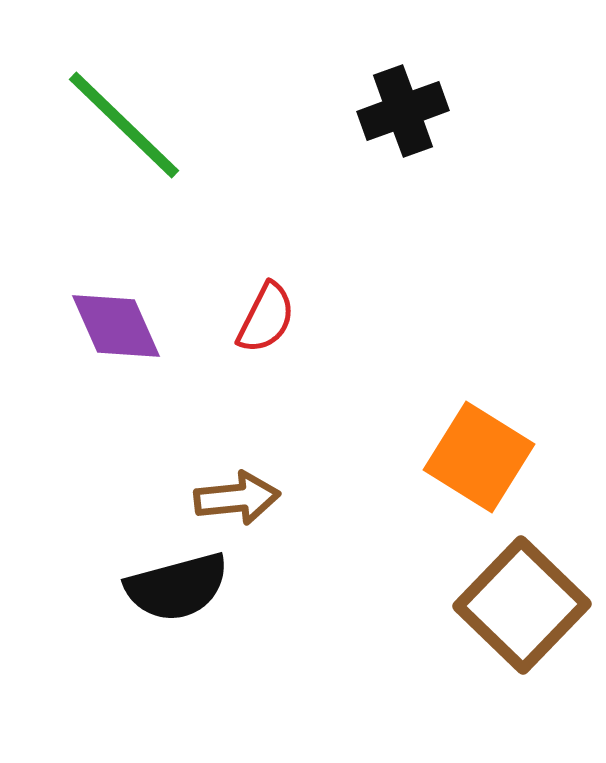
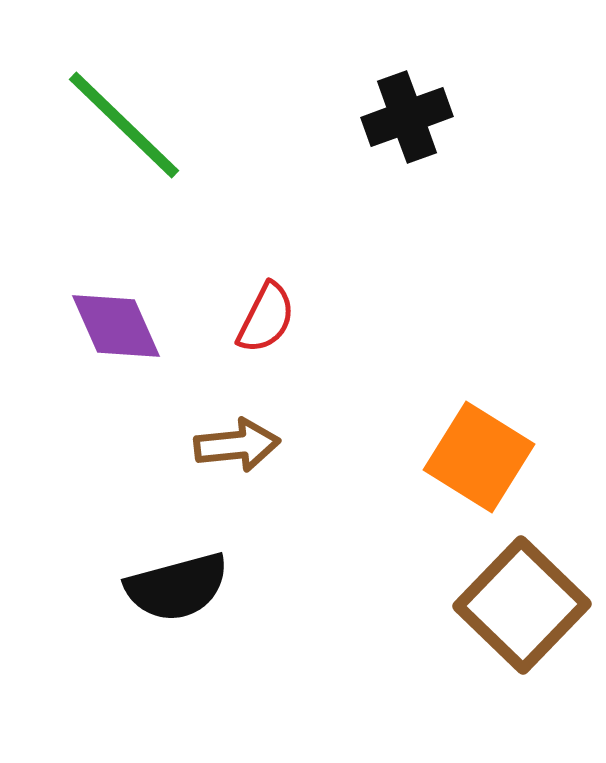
black cross: moved 4 px right, 6 px down
brown arrow: moved 53 px up
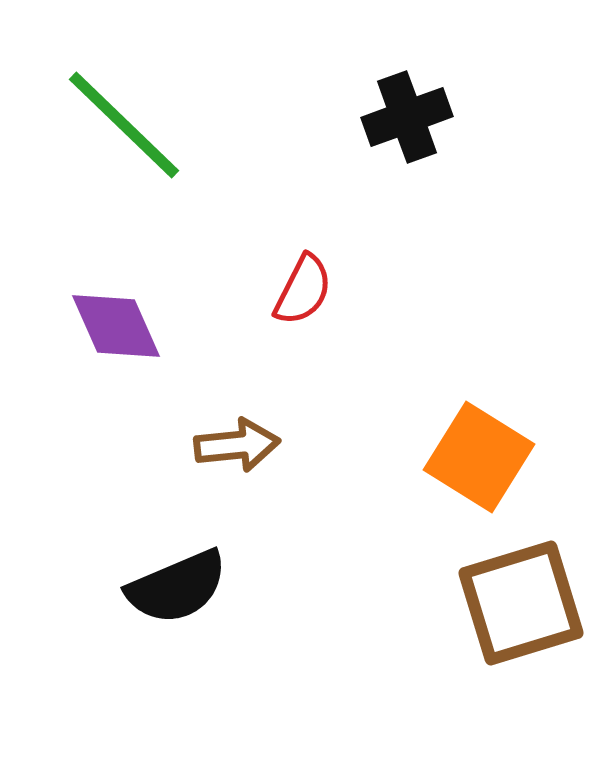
red semicircle: moved 37 px right, 28 px up
black semicircle: rotated 8 degrees counterclockwise
brown square: moved 1 px left, 2 px up; rotated 29 degrees clockwise
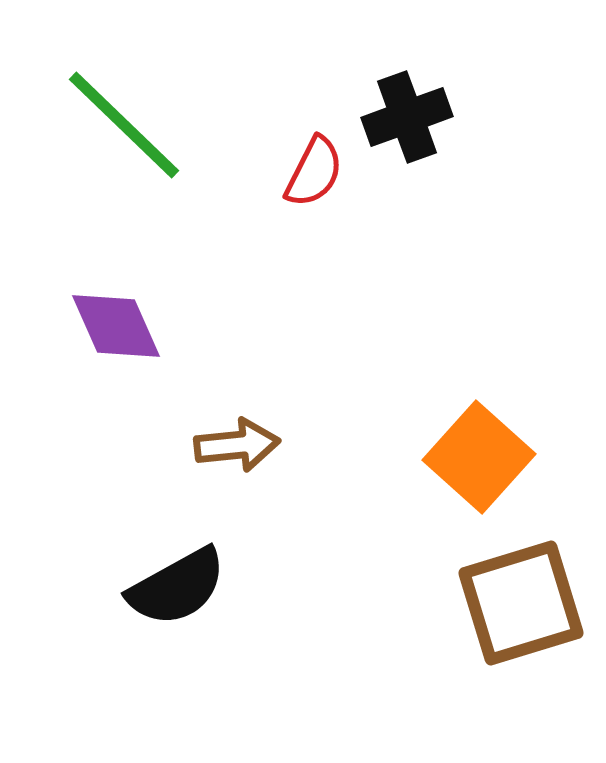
red semicircle: moved 11 px right, 118 px up
orange square: rotated 10 degrees clockwise
black semicircle: rotated 6 degrees counterclockwise
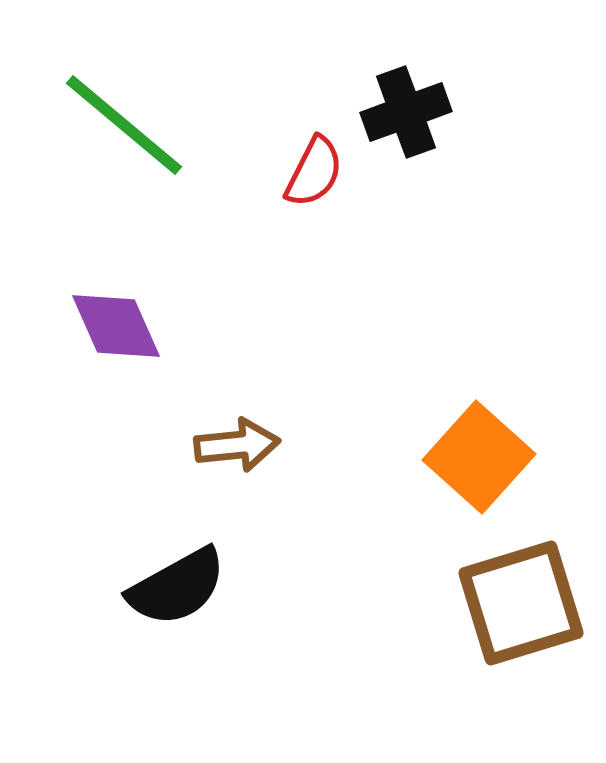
black cross: moved 1 px left, 5 px up
green line: rotated 4 degrees counterclockwise
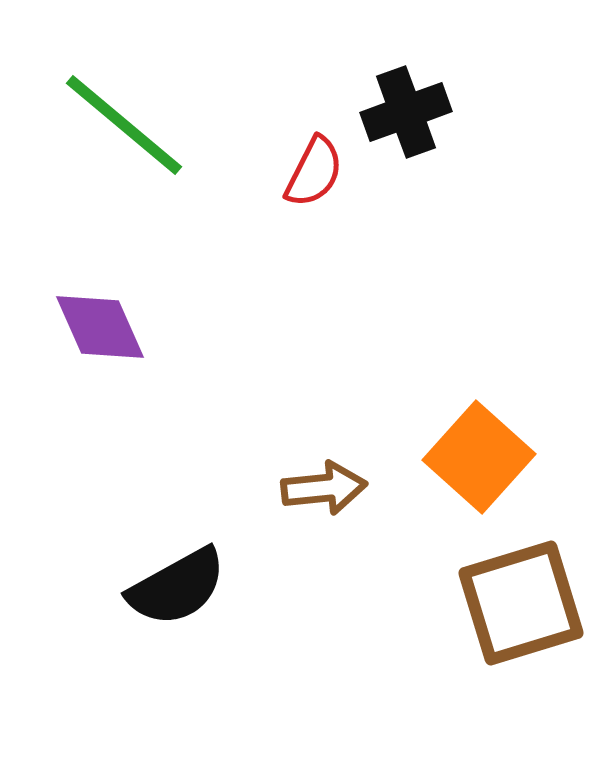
purple diamond: moved 16 px left, 1 px down
brown arrow: moved 87 px right, 43 px down
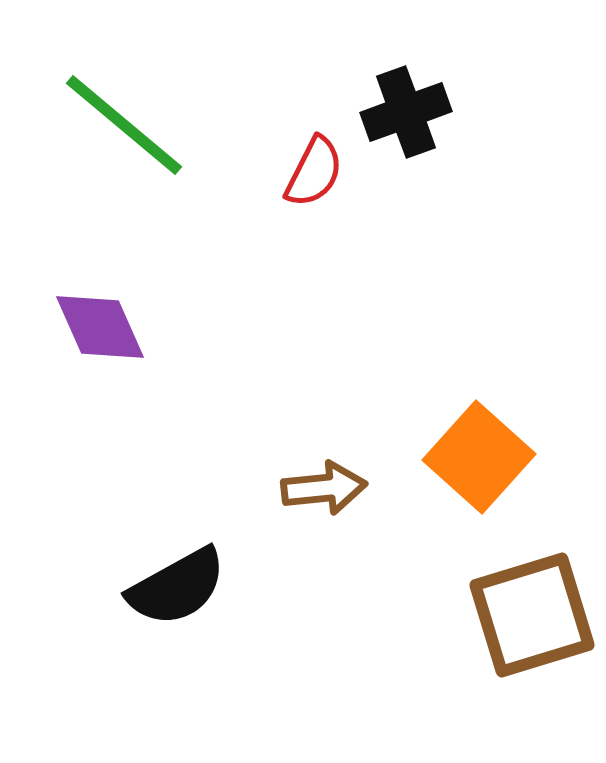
brown square: moved 11 px right, 12 px down
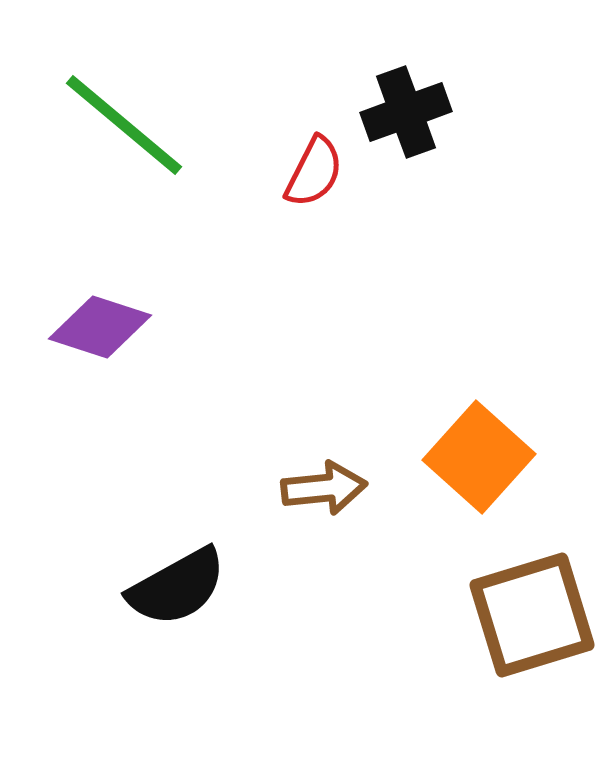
purple diamond: rotated 48 degrees counterclockwise
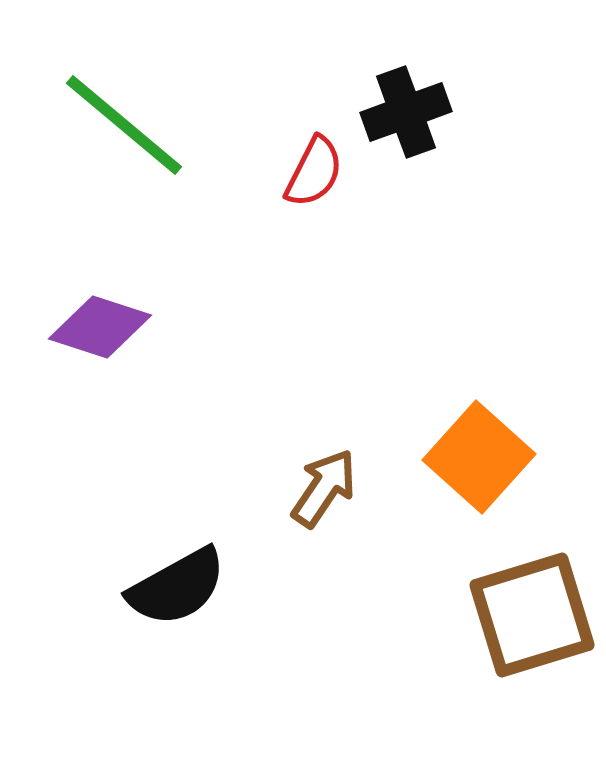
brown arrow: rotated 50 degrees counterclockwise
